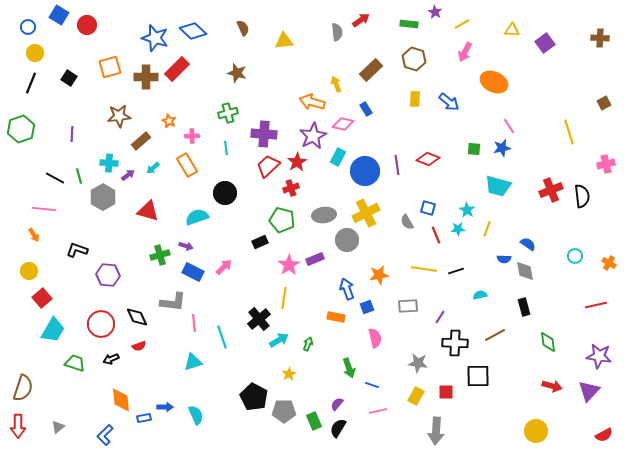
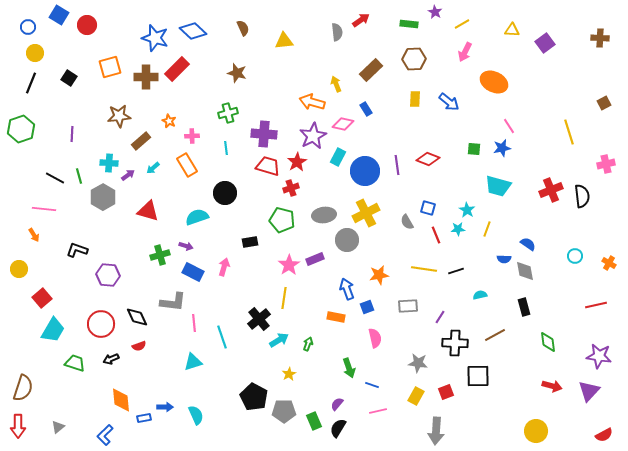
brown hexagon at (414, 59): rotated 20 degrees counterclockwise
red trapezoid at (268, 166): rotated 60 degrees clockwise
black rectangle at (260, 242): moved 10 px left; rotated 14 degrees clockwise
pink arrow at (224, 267): rotated 30 degrees counterclockwise
yellow circle at (29, 271): moved 10 px left, 2 px up
red square at (446, 392): rotated 21 degrees counterclockwise
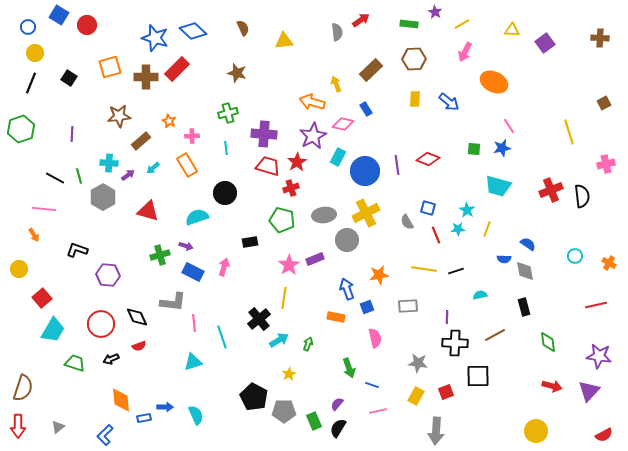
purple line at (440, 317): moved 7 px right; rotated 32 degrees counterclockwise
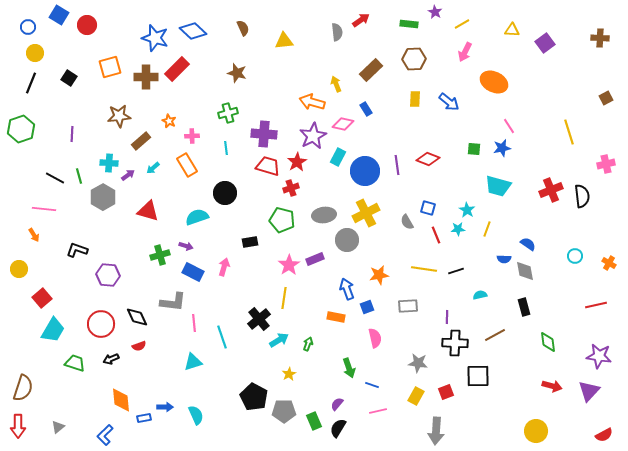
brown square at (604, 103): moved 2 px right, 5 px up
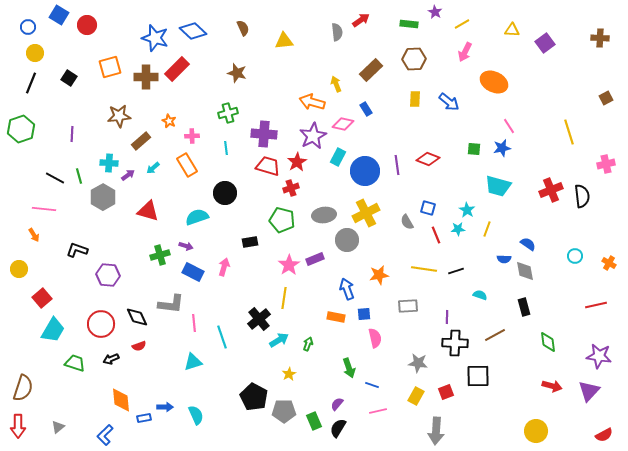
cyan semicircle at (480, 295): rotated 32 degrees clockwise
gray L-shape at (173, 302): moved 2 px left, 2 px down
blue square at (367, 307): moved 3 px left, 7 px down; rotated 16 degrees clockwise
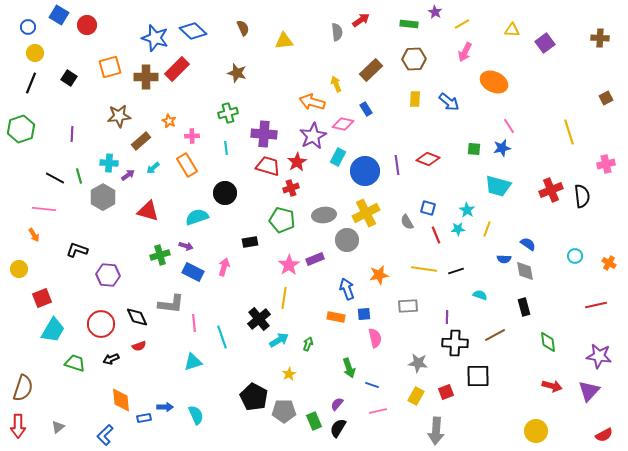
red square at (42, 298): rotated 18 degrees clockwise
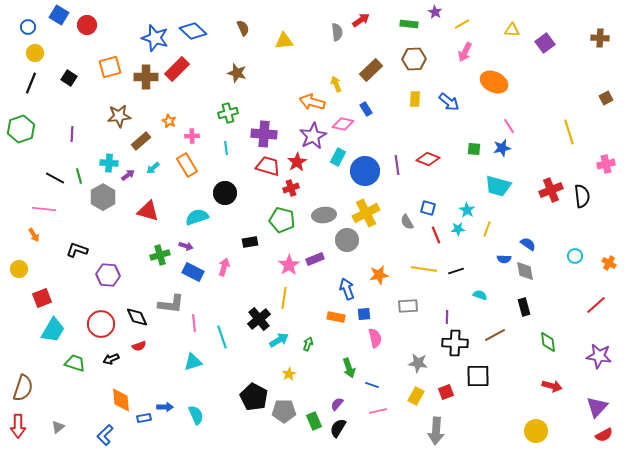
red line at (596, 305): rotated 30 degrees counterclockwise
purple triangle at (589, 391): moved 8 px right, 16 px down
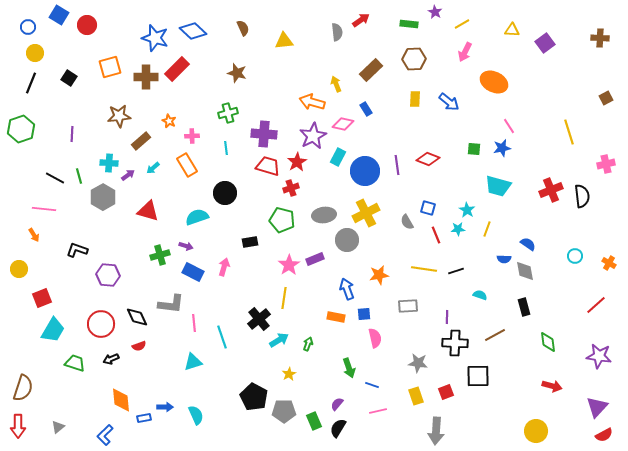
yellow rectangle at (416, 396): rotated 48 degrees counterclockwise
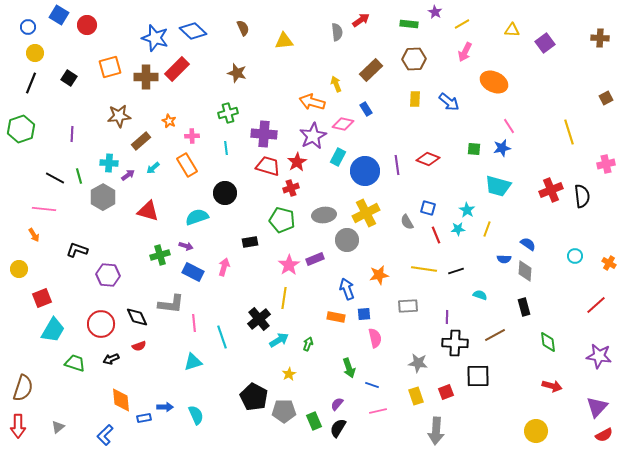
gray diamond at (525, 271): rotated 15 degrees clockwise
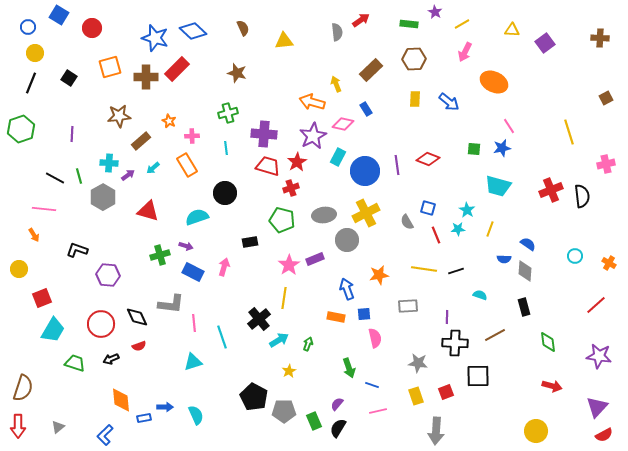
red circle at (87, 25): moved 5 px right, 3 px down
yellow line at (487, 229): moved 3 px right
yellow star at (289, 374): moved 3 px up
